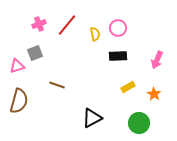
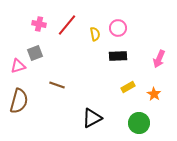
pink cross: rotated 32 degrees clockwise
pink arrow: moved 2 px right, 1 px up
pink triangle: moved 1 px right
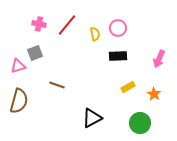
green circle: moved 1 px right
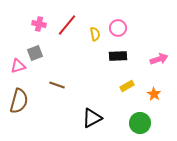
pink arrow: rotated 132 degrees counterclockwise
yellow rectangle: moved 1 px left, 1 px up
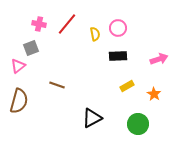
red line: moved 1 px up
gray square: moved 4 px left, 5 px up
pink triangle: rotated 21 degrees counterclockwise
green circle: moved 2 px left, 1 px down
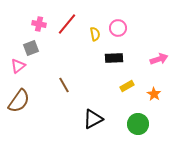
black rectangle: moved 4 px left, 2 px down
brown line: moved 7 px right; rotated 42 degrees clockwise
brown semicircle: rotated 20 degrees clockwise
black triangle: moved 1 px right, 1 px down
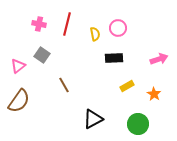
red line: rotated 25 degrees counterclockwise
gray square: moved 11 px right, 7 px down; rotated 35 degrees counterclockwise
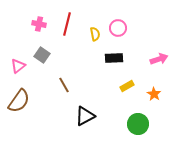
black triangle: moved 8 px left, 3 px up
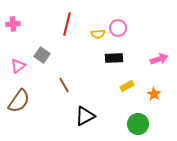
pink cross: moved 26 px left; rotated 16 degrees counterclockwise
yellow semicircle: moved 3 px right; rotated 96 degrees clockwise
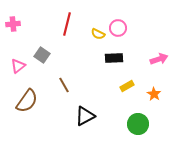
yellow semicircle: rotated 32 degrees clockwise
brown semicircle: moved 8 px right
